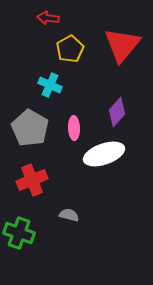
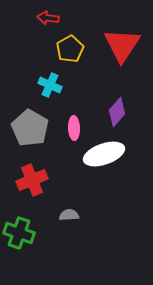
red triangle: rotated 6 degrees counterclockwise
gray semicircle: rotated 18 degrees counterclockwise
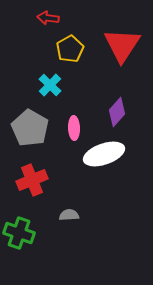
cyan cross: rotated 20 degrees clockwise
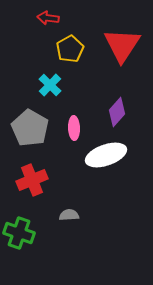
white ellipse: moved 2 px right, 1 px down
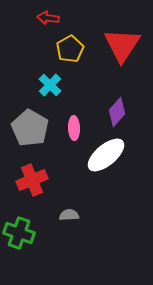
white ellipse: rotated 21 degrees counterclockwise
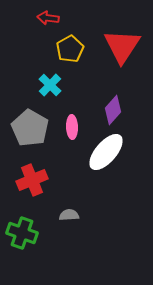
red triangle: moved 1 px down
purple diamond: moved 4 px left, 2 px up
pink ellipse: moved 2 px left, 1 px up
white ellipse: moved 3 px up; rotated 9 degrees counterclockwise
green cross: moved 3 px right
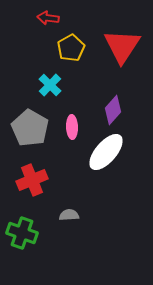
yellow pentagon: moved 1 px right, 1 px up
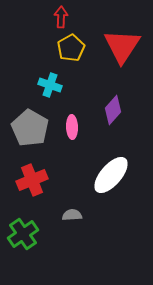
red arrow: moved 13 px right, 1 px up; rotated 85 degrees clockwise
cyan cross: rotated 25 degrees counterclockwise
white ellipse: moved 5 px right, 23 px down
gray semicircle: moved 3 px right
green cross: moved 1 px right, 1 px down; rotated 36 degrees clockwise
